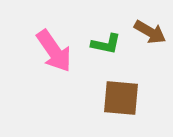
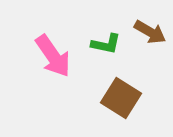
pink arrow: moved 1 px left, 5 px down
brown square: rotated 27 degrees clockwise
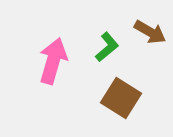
green L-shape: moved 1 px right, 3 px down; rotated 52 degrees counterclockwise
pink arrow: moved 5 px down; rotated 129 degrees counterclockwise
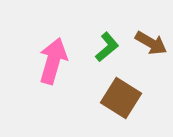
brown arrow: moved 1 px right, 11 px down
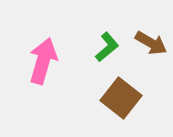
pink arrow: moved 10 px left
brown square: rotated 6 degrees clockwise
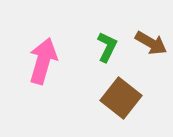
green L-shape: rotated 24 degrees counterclockwise
